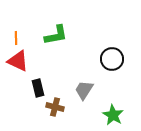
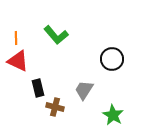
green L-shape: rotated 60 degrees clockwise
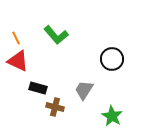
orange line: rotated 24 degrees counterclockwise
black rectangle: rotated 60 degrees counterclockwise
green star: moved 1 px left, 1 px down
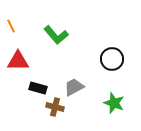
orange line: moved 5 px left, 12 px up
red triangle: rotated 25 degrees counterclockwise
gray trapezoid: moved 10 px left, 3 px up; rotated 30 degrees clockwise
green star: moved 2 px right, 13 px up; rotated 10 degrees counterclockwise
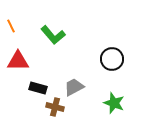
green L-shape: moved 3 px left
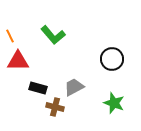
orange line: moved 1 px left, 10 px down
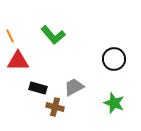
black circle: moved 2 px right
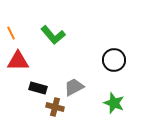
orange line: moved 1 px right, 3 px up
black circle: moved 1 px down
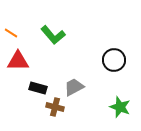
orange line: rotated 32 degrees counterclockwise
green star: moved 6 px right, 4 px down
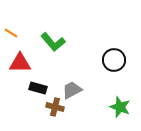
green L-shape: moved 7 px down
red triangle: moved 2 px right, 2 px down
gray trapezoid: moved 2 px left, 3 px down
